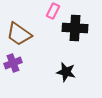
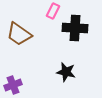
purple cross: moved 22 px down
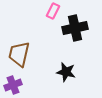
black cross: rotated 15 degrees counterclockwise
brown trapezoid: moved 20 px down; rotated 68 degrees clockwise
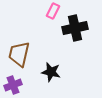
black star: moved 15 px left
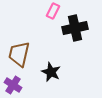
black star: rotated 12 degrees clockwise
purple cross: rotated 36 degrees counterclockwise
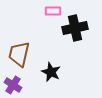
pink rectangle: rotated 63 degrees clockwise
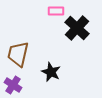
pink rectangle: moved 3 px right
black cross: moved 2 px right; rotated 35 degrees counterclockwise
brown trapezoid: moved 1 px left
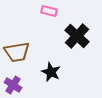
pink rectangle: moved 7 px left; rotated 14 degrees clockwise
black cross: moved 8 px down
brown trapezoid: moved 1 px left, 2 px up; rotated 112 degrees counterclockwise
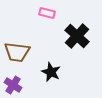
pink rectangle: moved 2 px left, 2 px down
brown trapezoid: rotated 16 degrees clockwise
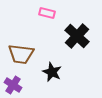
brown trapezoid: moved 4 px right, 2 px down
black star: moved 1 px right
